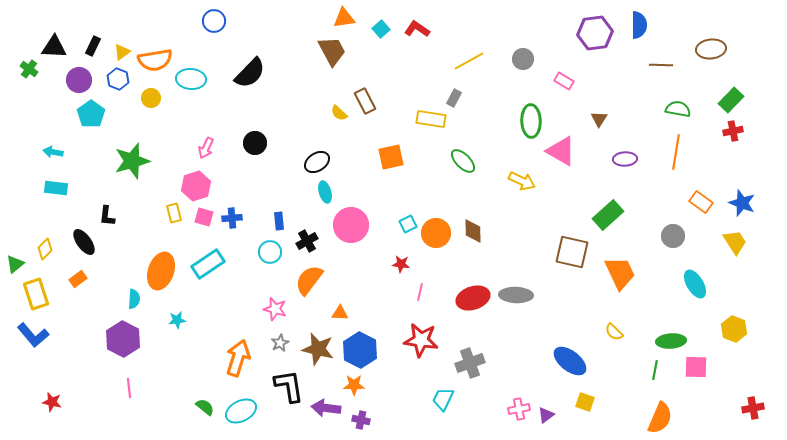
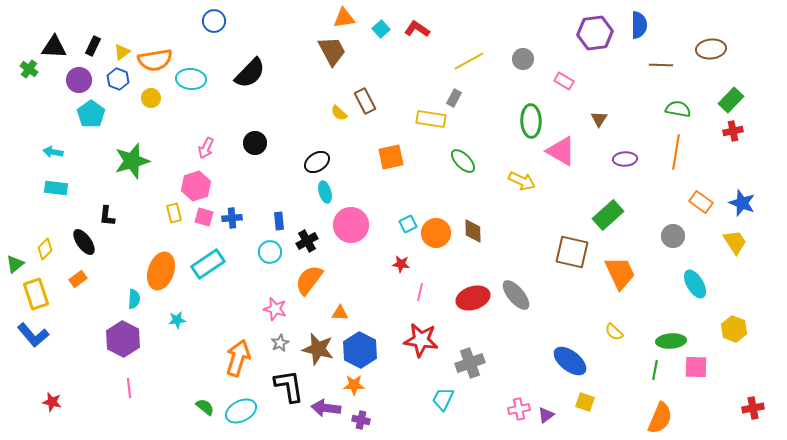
gray ellipse at (516, 295): rotated 48 degrees clockwise
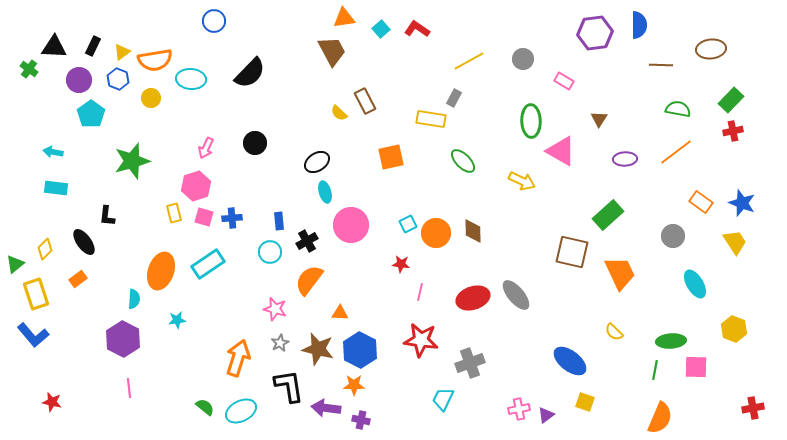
orange line at (676, 152): rotated 44 degrees clockwise
